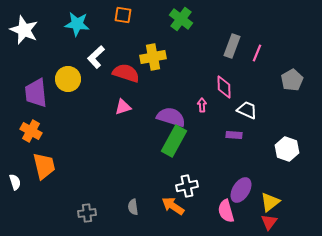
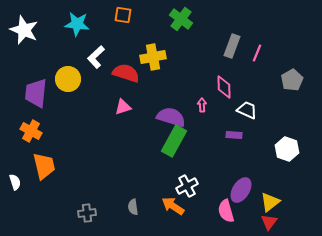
purple trapezoid: rotated 12 degrees clockwise
white cross: rotated 15 degrees counterclockwise
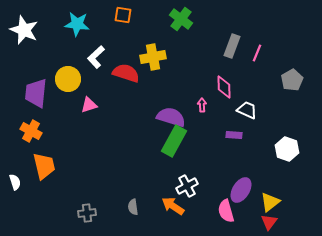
pink triangle: moved 34 px left, 2 px up
